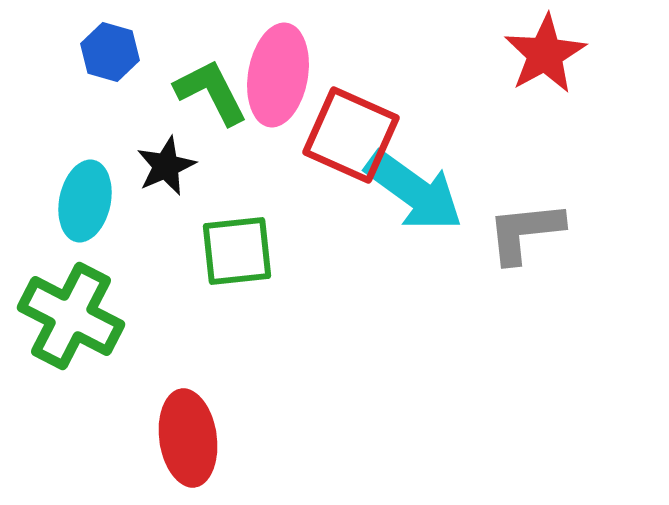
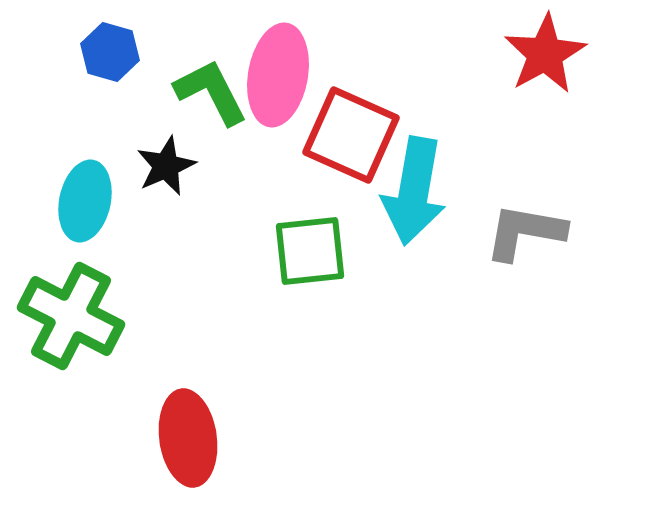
cyan arrow: rotated 64 degrees clockwise
gray L-shape: rotated 16 degrees clockwise
green square: moved 73 px right
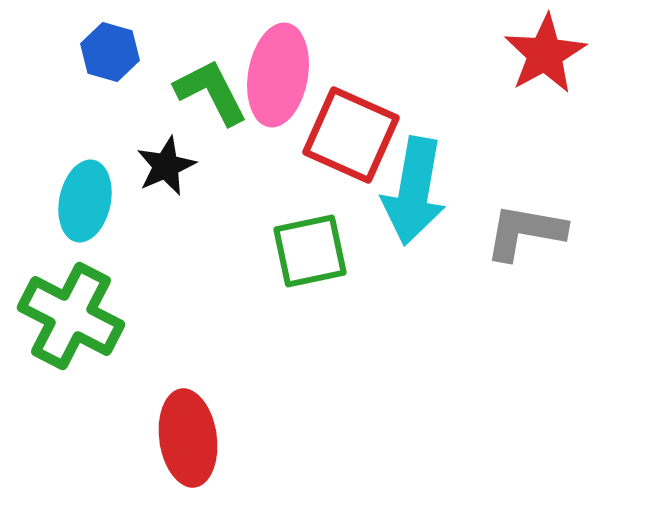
green square: rotated 6 degrees counterclockwise
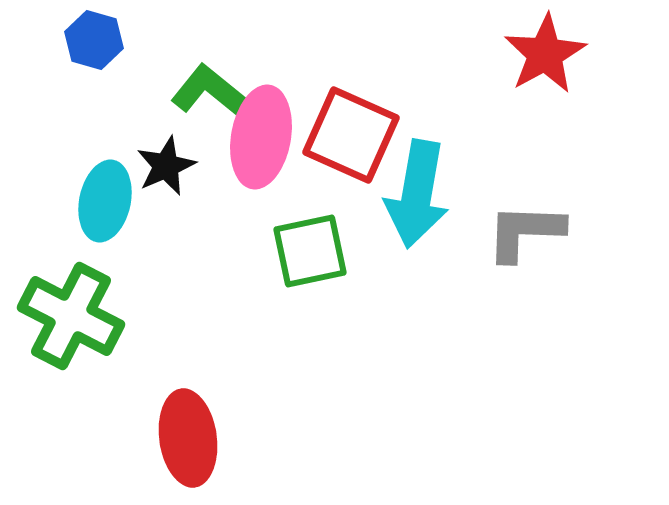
blue hexagon: moved 16 px left, 12 px up
pink ellipse: moved 17 px left, 62 px down
green L-shape: rotated 24 degrees counterclockwise
cyan arrow: moved 3 px right, 3 px down
cyan ellipse: moved 20 px right
gray L-shape: rotated 8 degrees counterclockwise
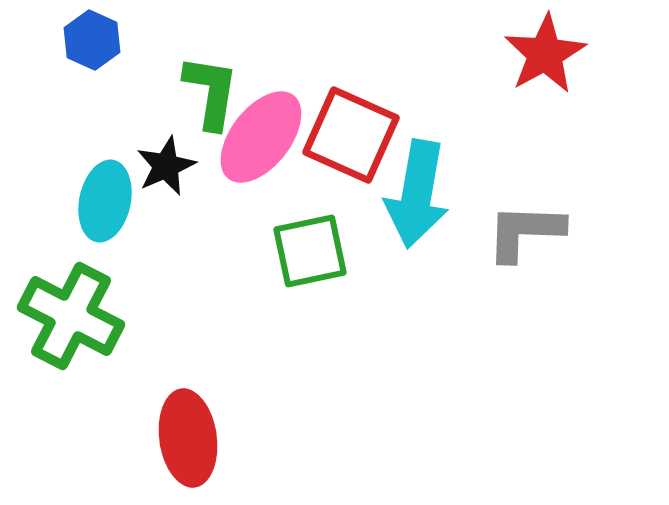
blue hexagon: moved 2 px left; rotated 8 degrees clockwise
green L-shape: rotated 60 degrees clockwise
pink ellipse: rotated 28 degrees clockwise
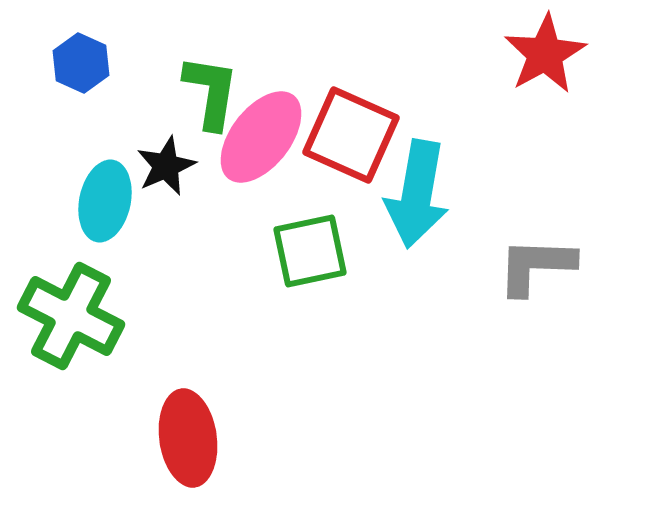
blue hexagon: moved 11 px left, 23 px down
gray L-shape: moved 11 px right, 34 px down
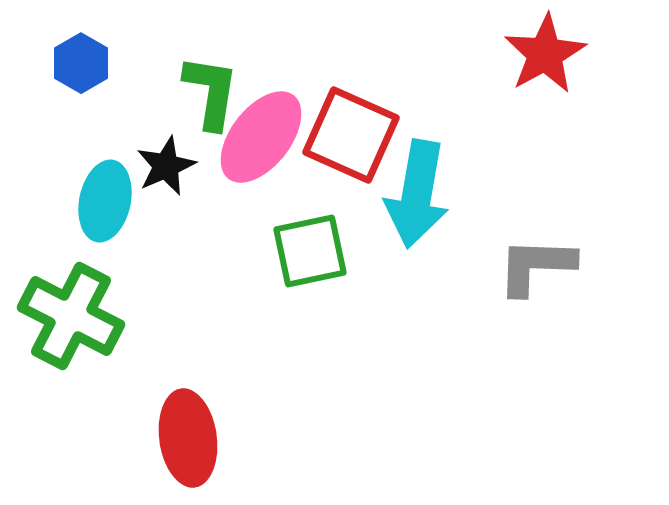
blue hexagon: rotated 6 degrees clockwise
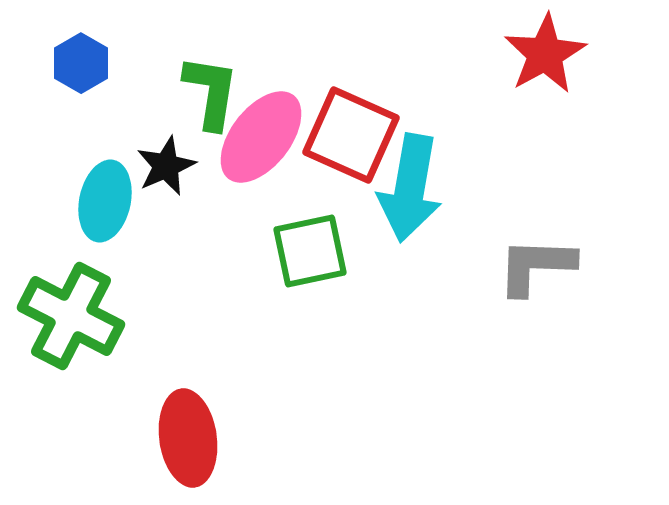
cyan arrow: moved 7 px left, 6 px up
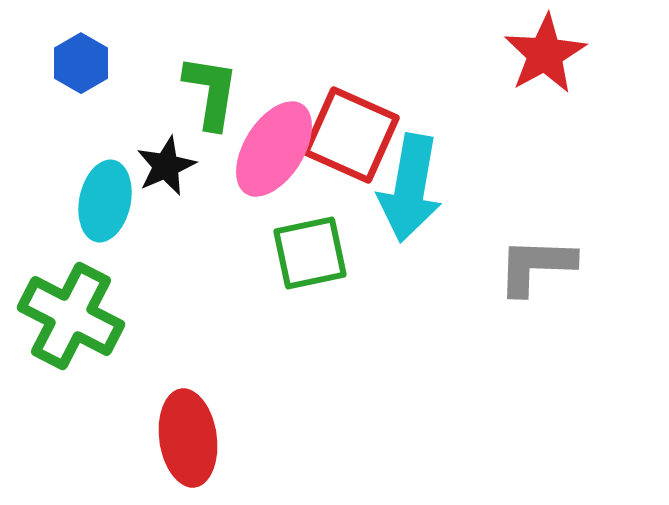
pink ellipse: moved 13 px right, 12 px down; rotated 6 degrees counterclockwise
green square: moved 2 px down
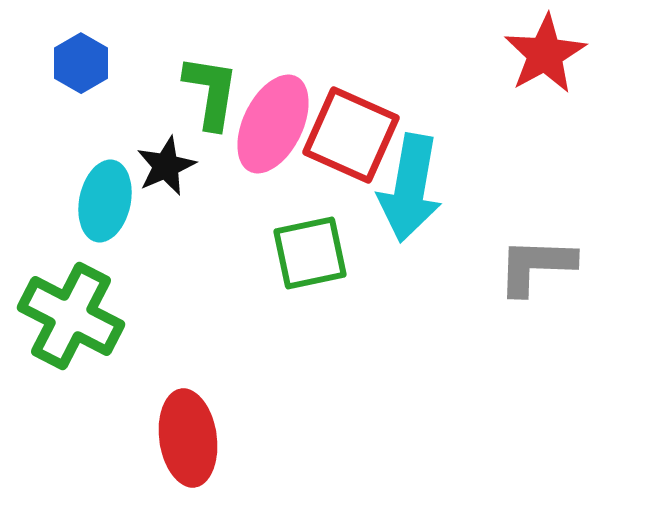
pink ellipse: moved 1 px left, 25 px up; rotated 6 degrees counterclockwise
